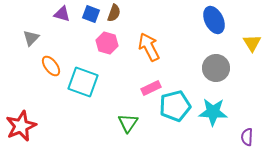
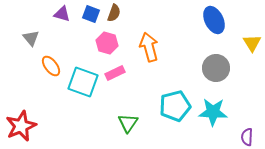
gray triangle: rotated 24 degrees counterclockwise
orange arrow: rotated 12 degrees clockwise
pink rectangle: moved 36 px left, 15 px up
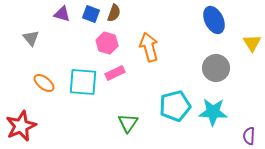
orange ellipse: moved 7 px left, 17 px down; rotated 15 degrees counterclockwise
cyan square: rotated 16 degrees counterclockwise
purple semicircle: moved 2 px right, 1 px up
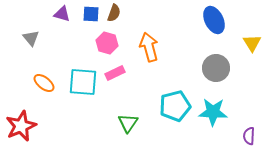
blue square: rotated 18 degrees counterclockwise
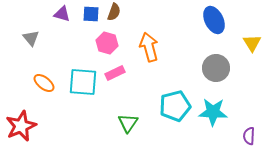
brown semicircle: moved 1 px up
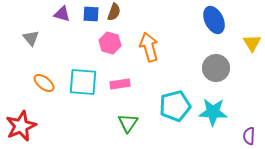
pink hexagon: moved 3 px right
pink rectangle: moved 5 px right, 11 px down; rotated 18 degrees clockwise
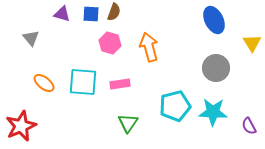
purple semicircle: moved 10 px up; rotated 30 degrees counterclockwise
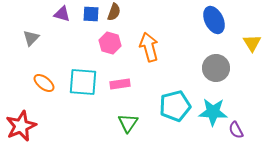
gray triangle: rotated 24 degrees clockwise
purple semicircle: moved 13 px left, 4 px down
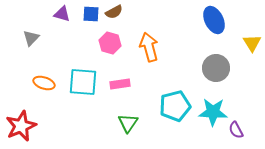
brown semicircle: rotated 42 degrees clockwise
orange ellipse: rotated 20 degrees counterclockwise
